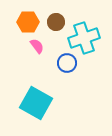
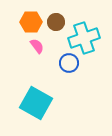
orange hexagon: moved 3 px right
blue circle: moved 2 px right
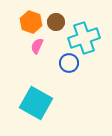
orange hexagon: rotated 20 degrees clockwise
pink semicircle: rotated 119 degrees counterclockwise
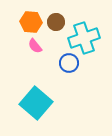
orange hexagon: rotated 15 degrees counterclockwise
pink semicircle: moved 2 px left; rotated 63 degrees counterclockwise
cyan square: rotated 12 degrees clockwise
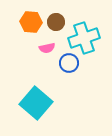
pink semicircle: moved 12 px right, 2 px down; rotated 63 degrees counterclockwise
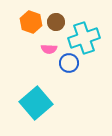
orange hexagon: rotated 15 degrees clockwise
pink semicircle: moved 2 px right, 1 px down; rotated 14 degrees clockwise
cyan square: rotated 8 degrees clockwise
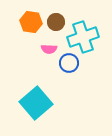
orange hexagon: rotated 10 degrees counterclockwise
cyan cross: moved 1 px left, 1 px up
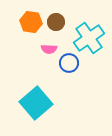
cyan cross: moved 6 px right, 1 px down; rotated 16 degrees counterclockwise
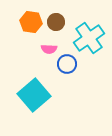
blue circle: moved 2 px left, 1 px down
cyan square: moved 2 px left, 8 px up
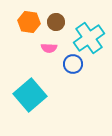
orange hexagon: moved 2 px left
pink semicircle: moved 1 px up
blue circle: moved 6 px right
cyan square: moved 4 px left
